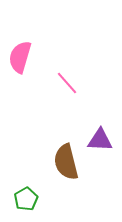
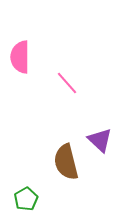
pink semicircle: rotated 16 degrees counterclockwise
purple triangle: rotated 40 degrees clockwise
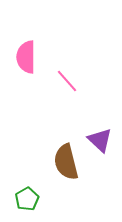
pink semicircle: moved 6 px right
pink line: moved 2 px up
green pentagon: moved 1 px right
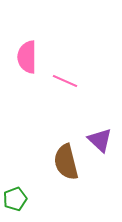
pink semicircle: moved 1 px right
pink line: moved 2 px left; rotated 25 degrees counterclockwise
green pentagon: moved 12 px left; rotated 10 degrees clockwise
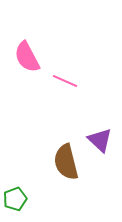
pink semicircle: rotated 28 degrees counterclockwise
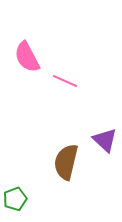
purple triangle: moved 5 px right
brown semicircle: rotated 27 degrees clockwise
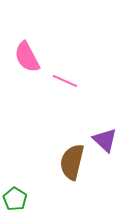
brown semicircle: moved 6 px right
green pentagon: rotated 20 degrees counterclockwise
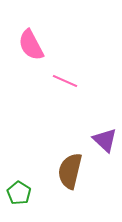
pink semicircle: moved 4 px right, 12 px up
brown semicircle: moved 2 px left, 9 px down
green pentagon: moved 4 px right, 6 px up
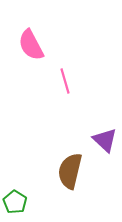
pink line: rotated 50 degrees clockwise
green pentagon: moved 4 px left, 9 px down
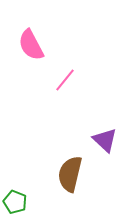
pink line: moved 1 px up; rotated 55 degrees clockwise
brown semicircle: moved 3 px down
green pentagon: rotated 10 degrees counterclockwise
